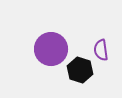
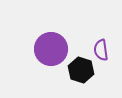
black hexagon: moved 1 px right
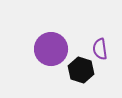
purple semicircle: moved 1 px left, 1 px up
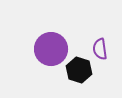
black hexagon: moved 2 px left
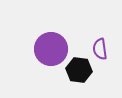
black hexagon: rotated 10 degrees counterclockwise
